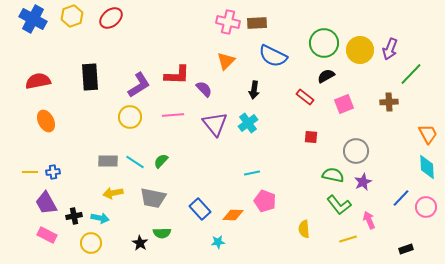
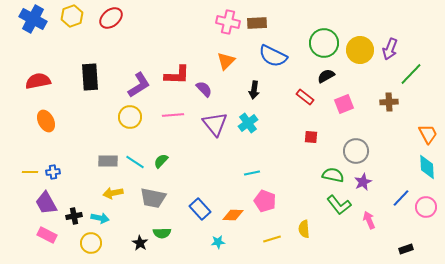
yellow line at (348, 239): moved 76 px left
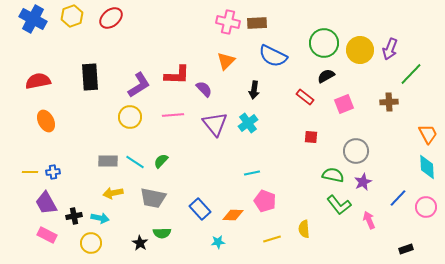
blue line at (401, 198): moved 3 px left
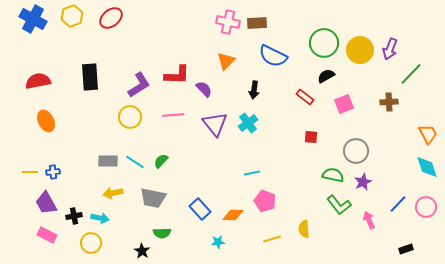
cyan diamond at (427, 167): rotated 15 degrees counterclockwise
blue line at (398, 198): moved 6 px down
black star at (140, 243): moved 2 px right, 8 px down
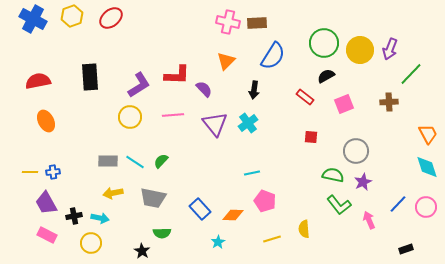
blue semicircle at (273, 56): rotated 84 degrees counterclockwise
cyan star at (218, 242): rotated 24 degrees counterclockwise
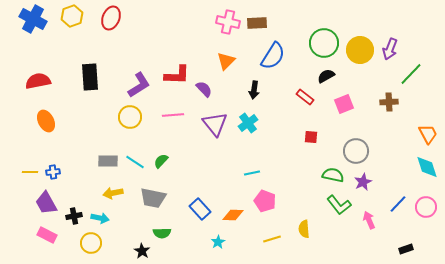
red ellipse at (111, 18): rotated 30 degrees counterclockwise
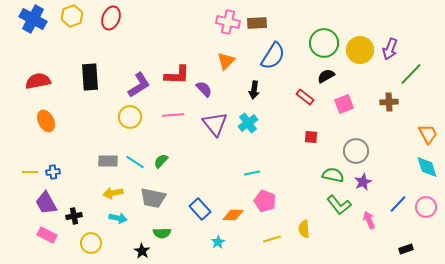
cyan arrow at (100, 218): moved 18 px right
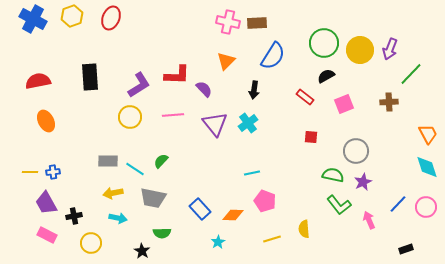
cyan line at (135, 162): moved 7 px down
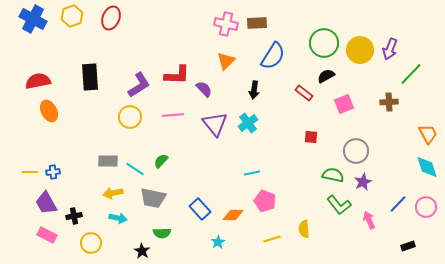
pink cross at (228, 22): moved 2 px left, 2 px down
red rectangle at (305, 97): moved 1 px left, 4 px up
orange ellipse at (46, 121): moved 3 px right, 10 px up
black rectangle at (406, 249): moved 2 px right, 3 px up
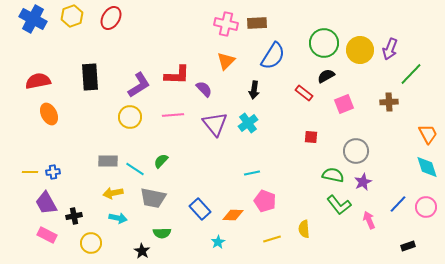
red ellipse at (111, 18): rotated 10 degrees clockwise
orange ellipse at (49, 111): moved 3 px down
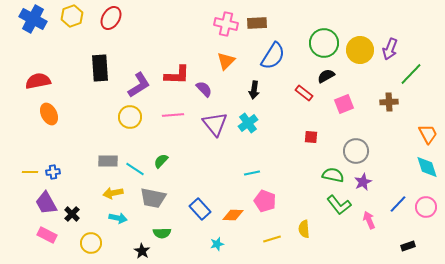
black rectangle at (90, 77): moved 10 px right, 9 px up
black cross at (74, 216): moved 2 px left, 2 px up; rotated 35 degrees counterclockwise
cyan star at (218, 242): moved 1 px left, 2 px down; rotated 16 degrees clockwise
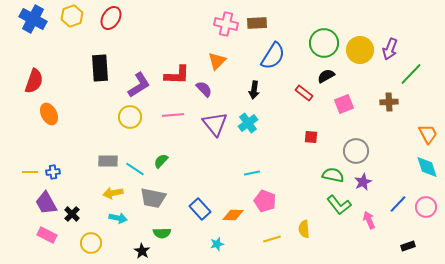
orange triangle at (226, 61): moved 9 px left
red semicircle at (38, 81): moved 4 px left; rotated 120 degrees clockwise
